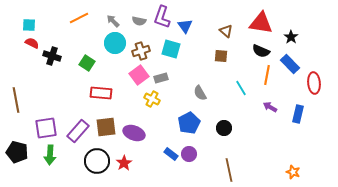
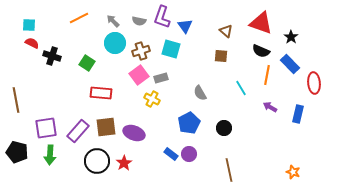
red triangle at (261, 23): rotated 10 degrees clockwise
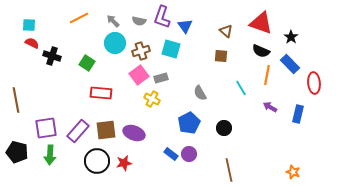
brown square at (106, 127): moved 3 px down
red star at (124, 163): rotated 21 degrees clockwise
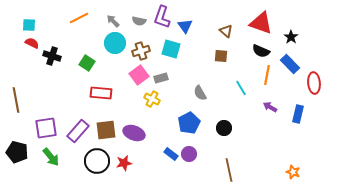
green arrow at (50, 155): moved 1 px right, 2 px down; rotated 42 degrees counterclockwise
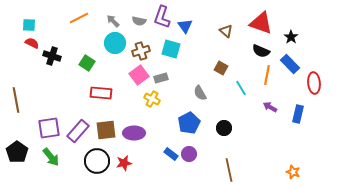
brown square at (221, 56): moved 12 px down; rotated 24 degrees clockwise
purple square at (46, 128): moved 3 px right
purple ellipse at (134, 133): rotated 20 degrees counterclockwise
black pentagon at (17, 152): rotated 20 degrees clockwise
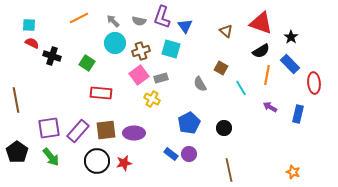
black semicircle at (261, 51): rotated 54 degrees counterclockwise
gray semicircle at (200, 93): moved 9 px up
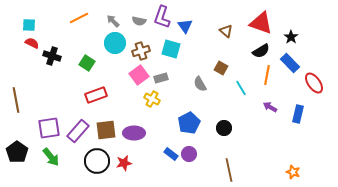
blue rectangle at (290, 64): moved 1 px up
red ellipse at (314, 83): rotated 30 degrees counterclockwise
red rectangle at (101, 93): moved 5 px left, 2 px down; rotated 25 degrees counterclockwise
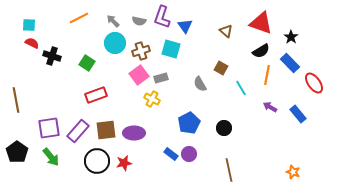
blue rectangle at (298, 114): rotated 54 degrees counterclockwise
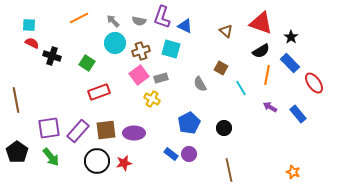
blue triangle at (185, 26): rotated 28 degrees counterclockwise
red rectangle at (96, 95): moved 3 px right, 3 px up
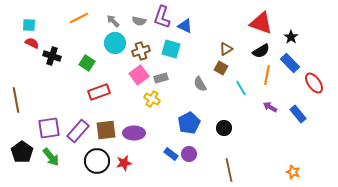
brown triangle at (226, 31): moved 18 px down; rotated 48 degrees clockwise
black pentagon at (17, 152): moved 5 px right
